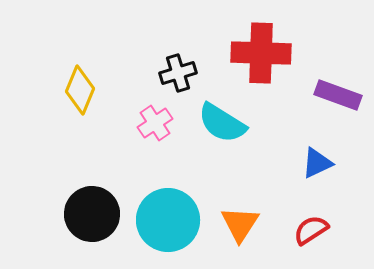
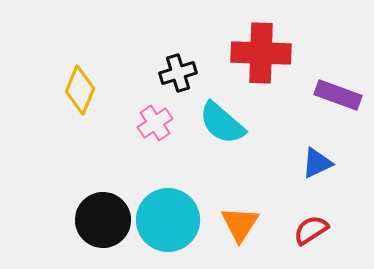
cyan semicircle: rotated 9 degrees clockwise
black circle: moved 11 px right, 6 px down
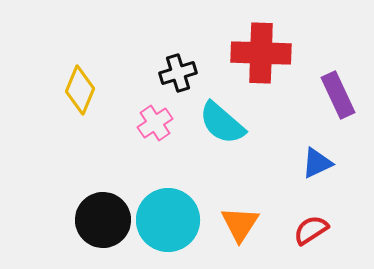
purple rectangle: rotated 45 degrees clockwise
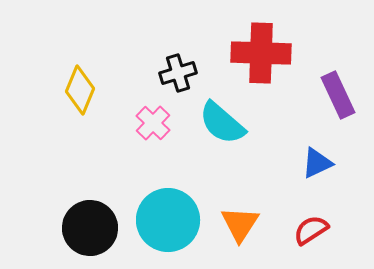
pink cross: moved 2 px left; rotated 12 degrees counterclockwise
black circle: moved 13 px left, 8 px down
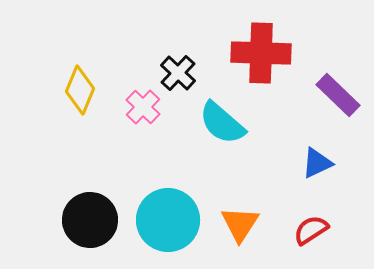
black cross: rotated 30 degrees counterclockwise
purple rectangle: rotated 21 degrees counterclockwise
pink cross: moved 10 px left, 16 px up
black circle: moved 8 px up
